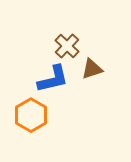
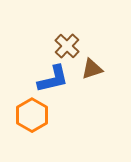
orange hexagon: moved 1 px right
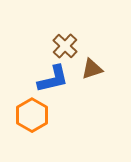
brown cross: moved 2 px left
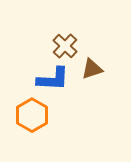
blue L-shape: rotated 16 degrees clockwise
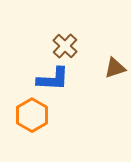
brown triangle: moved 23 px right, 1 px up
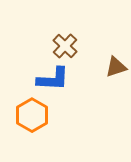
brown triangle: moved 1 px right, 1 px up
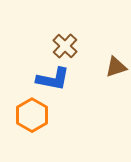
blue L-shape: rotated 8 degrees clockwise
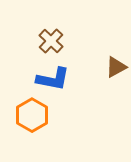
brown cross: moved 14 px left, 5 px up
brown triangle: rotated 10 degrees counterclockwise
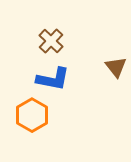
brown triangle: rotated 40 degrees counterclockwise
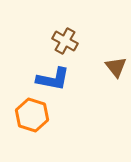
brown cross: moved 14 px right; rotated 15 degrees counterclockwise
orange hexagon: rotated 12 degrees counterclockwise
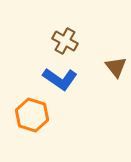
blue L-shape: moved 7 px right; rotated 24 degrees clockwise
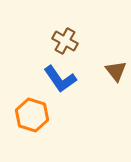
brown triangle: moved 4 px down
blue L-shape: rotated 20 degrees clockwise
